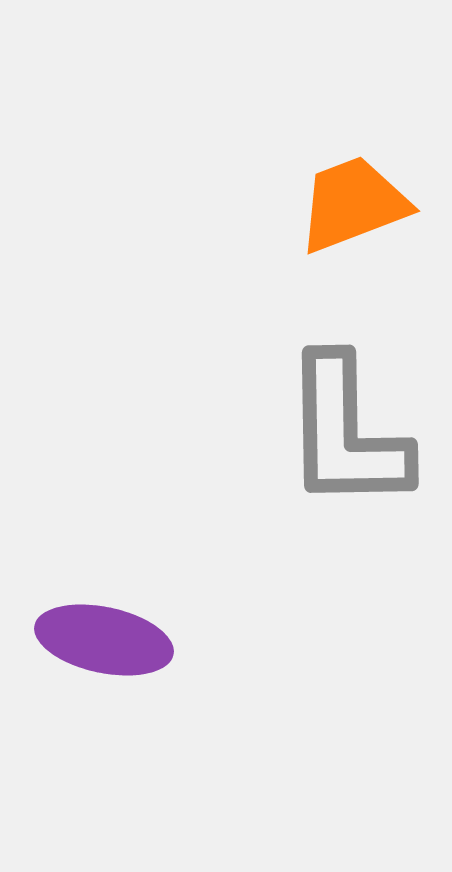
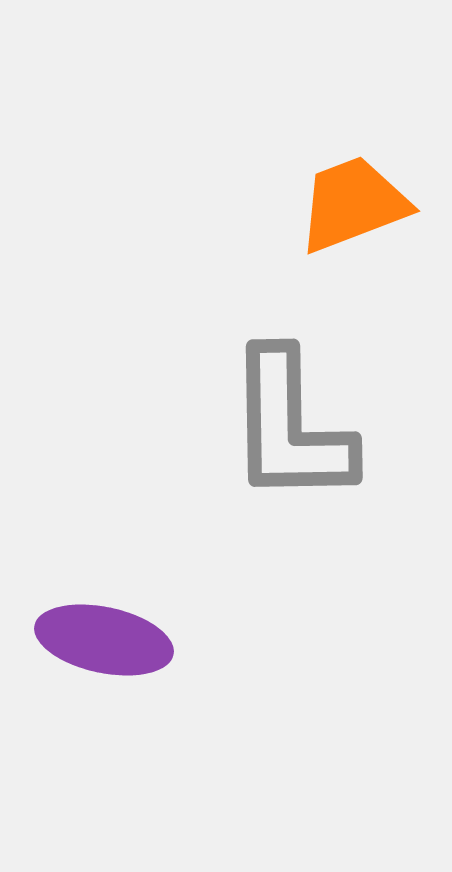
gray L-shape: moved 56 px left, 6 px up
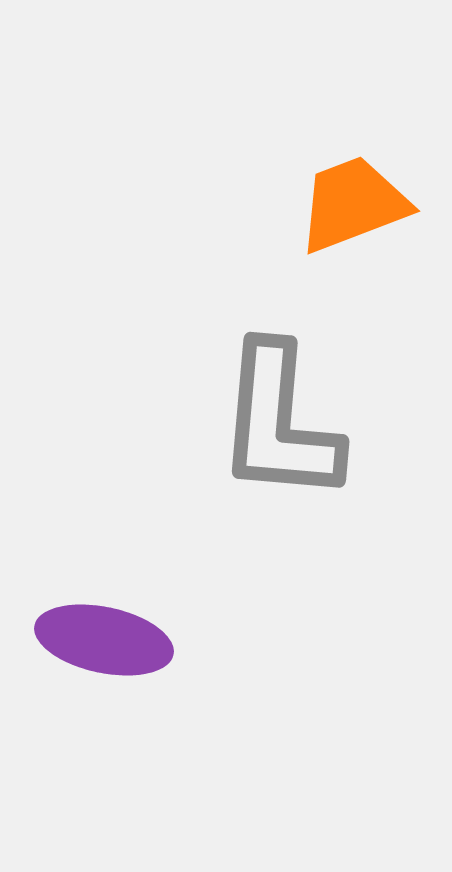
gray L-shape: moved 11 px left, 4 px up; rotated 6 degrees clockwise
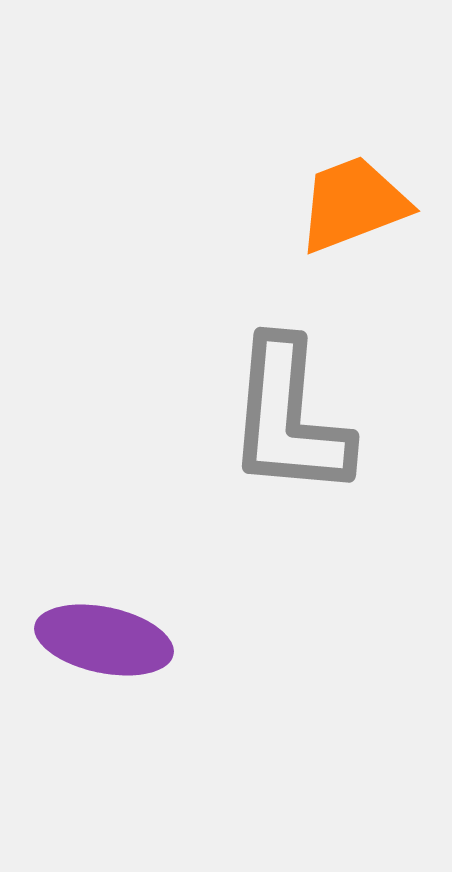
gray L-shape: moved 10 px right, 5 px up
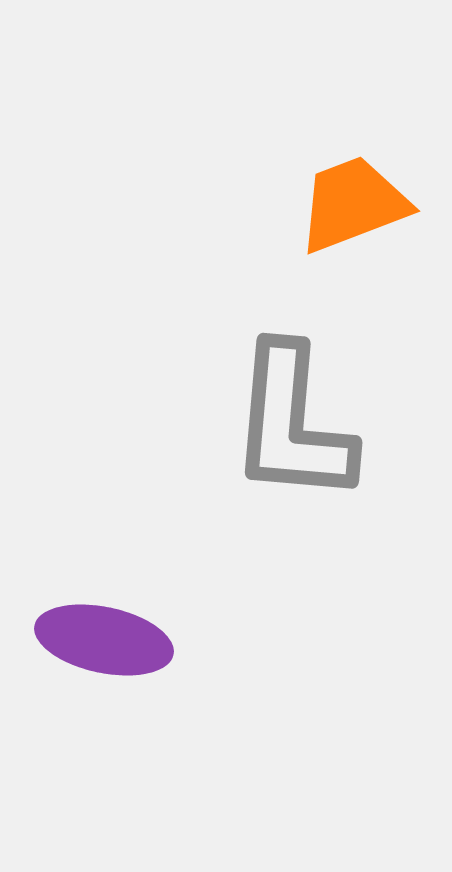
gray L-shape: moved 3 px right, 6 px down
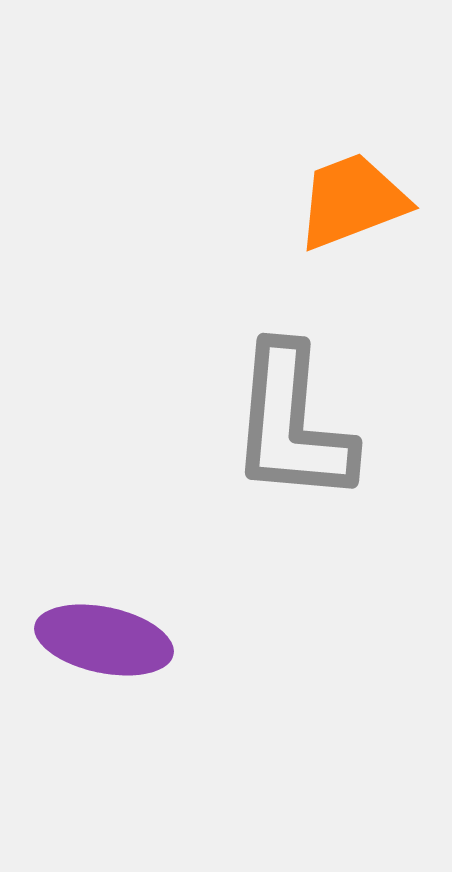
orange trapezoid: moved 1 px left, 3 px up
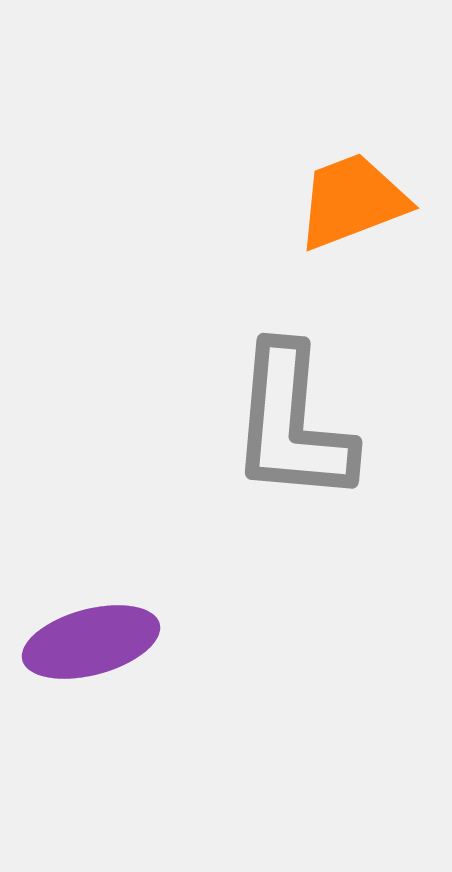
purple ellipse: moved 13 px left, 2 px down; rotated 27 degrees counterclockwise
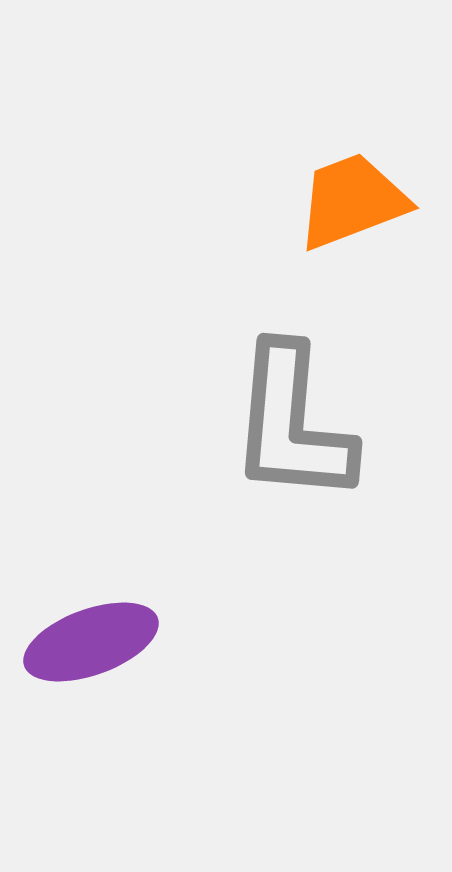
purple ellipse: rotated 5 degrees counterclockwise
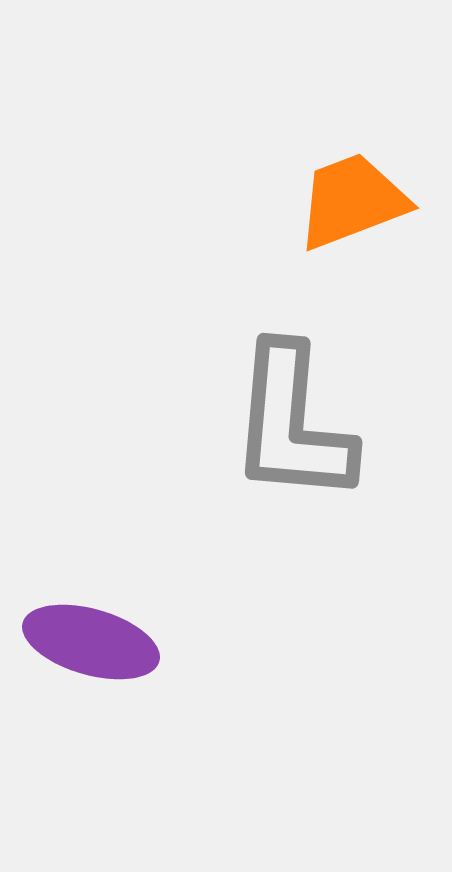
purple ellipse: rotated 36 degrees clockwise
